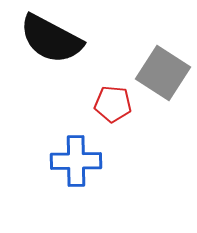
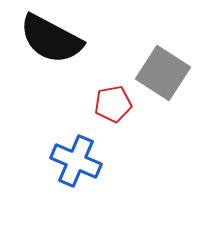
red pentagon: rotated 15 degrees counterclockwise
blue cross: rotated 24 degrees clockwise
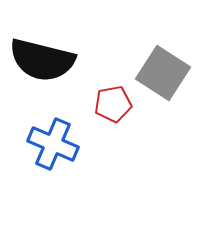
black semicircle: moved 9 px left, 21 px down; rotated 14 degrees counterclockwise
blue cross: moved 23 px left, 17 px up
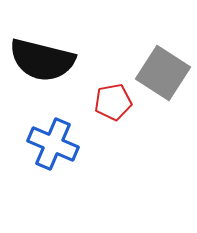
red pentagon: moved 2 px up
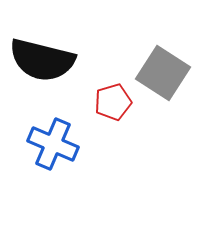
red pentagon: rotated 6 degrees counterclockwise
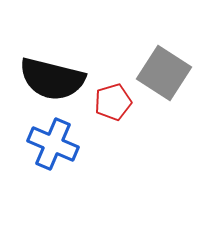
black semicircle: moved 10 px right, 19 px down
gray square: moved 1 px right
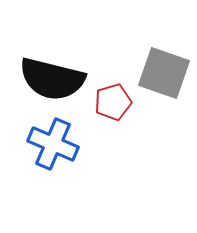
gray square: rotated 14 degrees counterclockwise
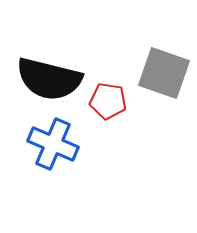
black semicircle: moved 3 px left
red pentagon: moved 5 px left, 1 px up; rotated 24 degrees clockwise
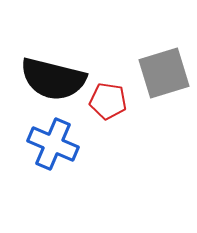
gray square: rotated 36 degrees counterclockwise
black semicircle: moved 4 px right
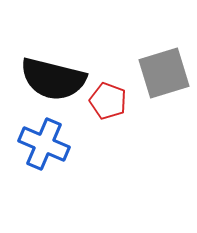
red pentagon: rotated 12 degrees clockwise
blue cross: moved 9 px left
